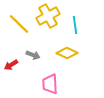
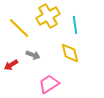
yellow line: moved 4 px down
yellow diamond: moved 3 px right; rotated 50 degrees clockwise
pink trapezoid: moved 1 px left; rotated 60 degrees clockwise
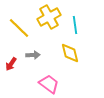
yellow cross: moved 1 px right, 1 px down
gray arrow: rotated 24 degrees counterclockwise
red arrow: moved 1 px up; rotated 24 degrees counterclockwise
pink trapezoid: rotated 70 degrees clockwise
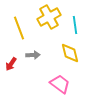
yellow line: rotated 25 degrees clockwise
pink trapezoid: moved 11 px right
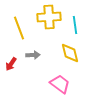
yellow cross: rotated 25 degrees clockwise
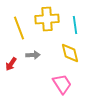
yellow cross: moved 2 px left, 2 px down
pink trapezoid: moved 2 px right; rotated 20 degrees clockwise
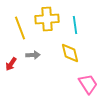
yellow line: moved 1 px right
pink trapezoid: moved 26 px right
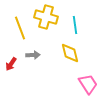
yellow cross: moved 1 px left, 2 px up; rotated 20 degrees clockwise
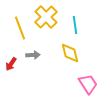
yellow cross: rotated 30 degrees clockwise
